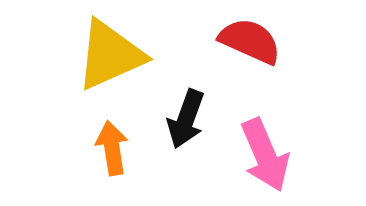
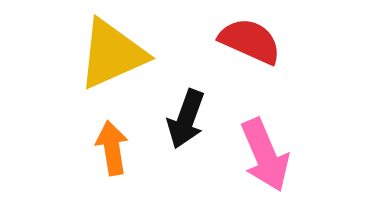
yellow triangle: moved 2 px right, 1 px up
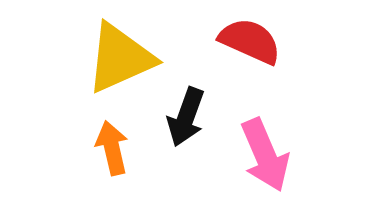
yellow triangle: moved 8 px right, 4 px down
black arrow: moved 2 px up
orange arrow: rotated 4 degrees counterclockwise
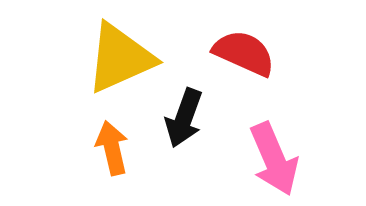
red semicircle: moved 6 px left, 12 px down
black arrow: moved 2 px left, 1 px down
pink arrow: moved 9 px right, 4 px down
